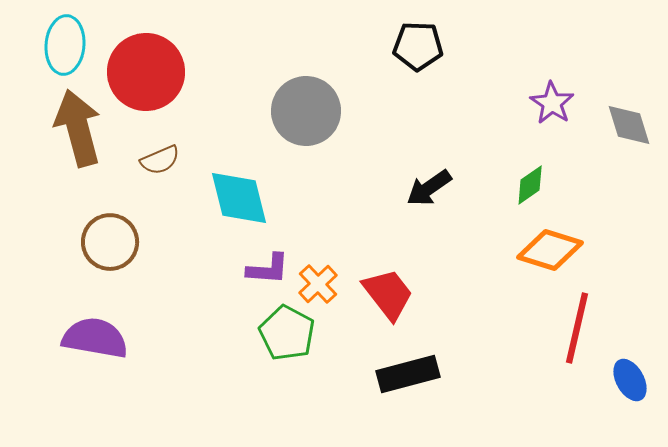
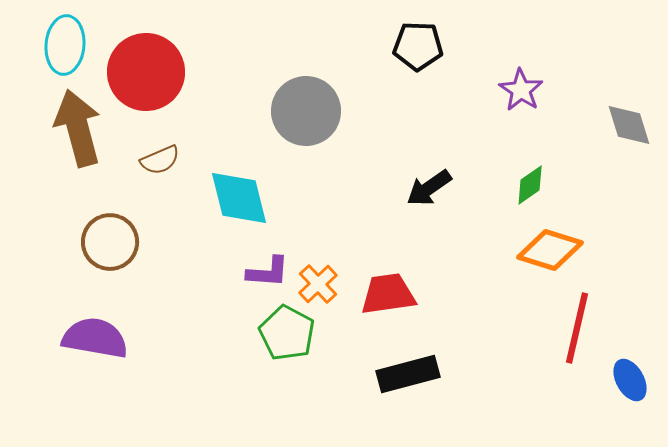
purple star: moved 31 px left, 13 px up
purple L-shape: moved 3 px down
red trapezoid: rotated 60 degrees counterclockwise
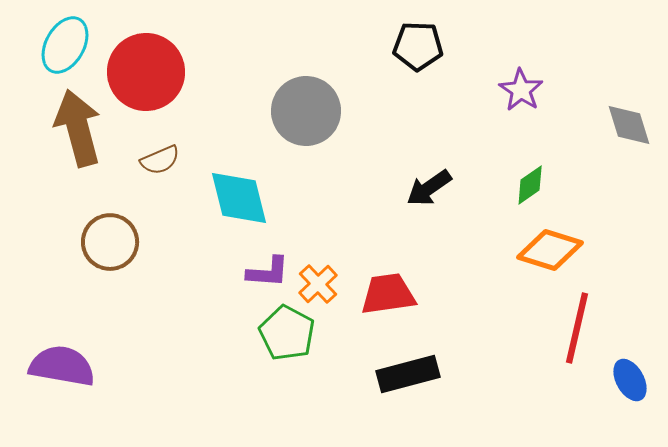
cyan ellipse: rotated 24 degrees clockwise
purple semicircle: moved 33 px left, 28 px down
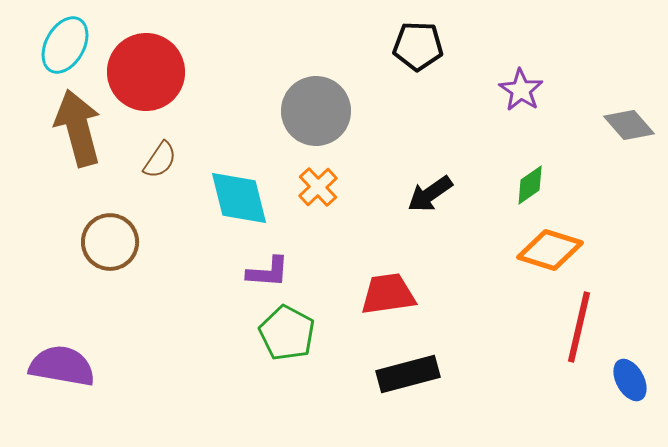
gray circle: moved 10 px right
gray diamond: rotated 24 degrees counterclockwise
brown semicircle: rotated 33 degrees counterclockwise
black arrow: moved 1 px right, 6 px down
orange cross: moved 97 px up
red line: moved 2 px right, 1 px up
